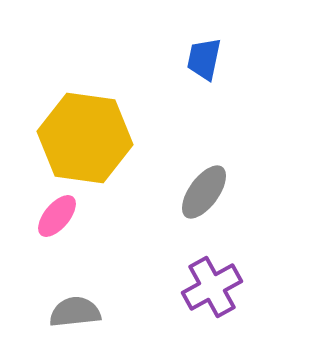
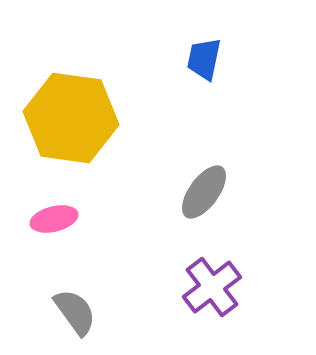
yellow hexagon: moved 14 px left, 20 px up
pink ellipse: moved 3 px left, 3 px down; rotated 36 degrees clockwise
purple cross: rotated 8 degrees counterclockwise
gray semicircle: rotated 60 degrees clockwise
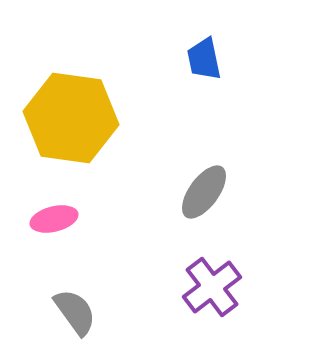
blue trapezoid: rotated 24 degrees counterclockwise
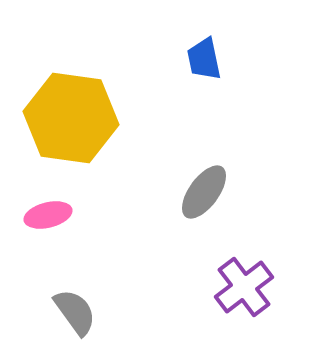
pink ellipse: moved 6 px left, 4 px up
purple cross: moved 32 px right
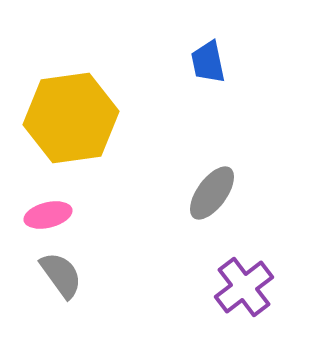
blue trapezoid: moved 4 px right, 3 px down
yellow hexagon: rotated 16 degrees counterclockwise
gray ellipse: moved 8 px right, 1 px down
gray semicircle: moved 14 px left, 37 px up
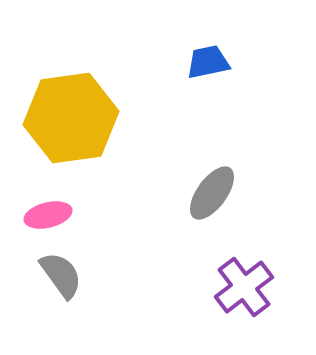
blue trapezoid: rotated 90 degrees clockwise
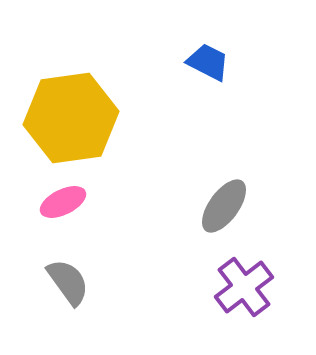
blue trapezoid: rotated 39 degrees clockwise
gray ellipse: moved 12 px right, 13 px down
pink ellipse: moved 15 px right, 13 px up; rotated 12 degrees counterclockwise
gray semicircle: moved 7 px right, 7 px down
